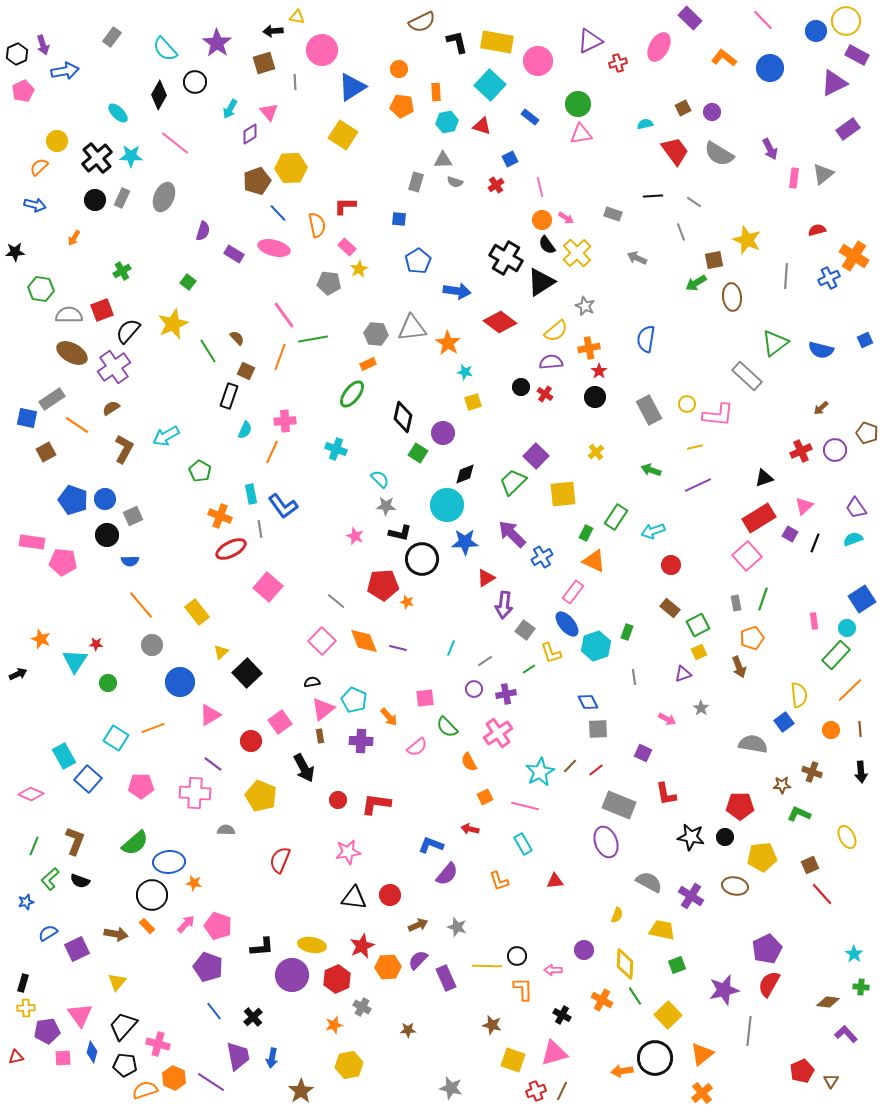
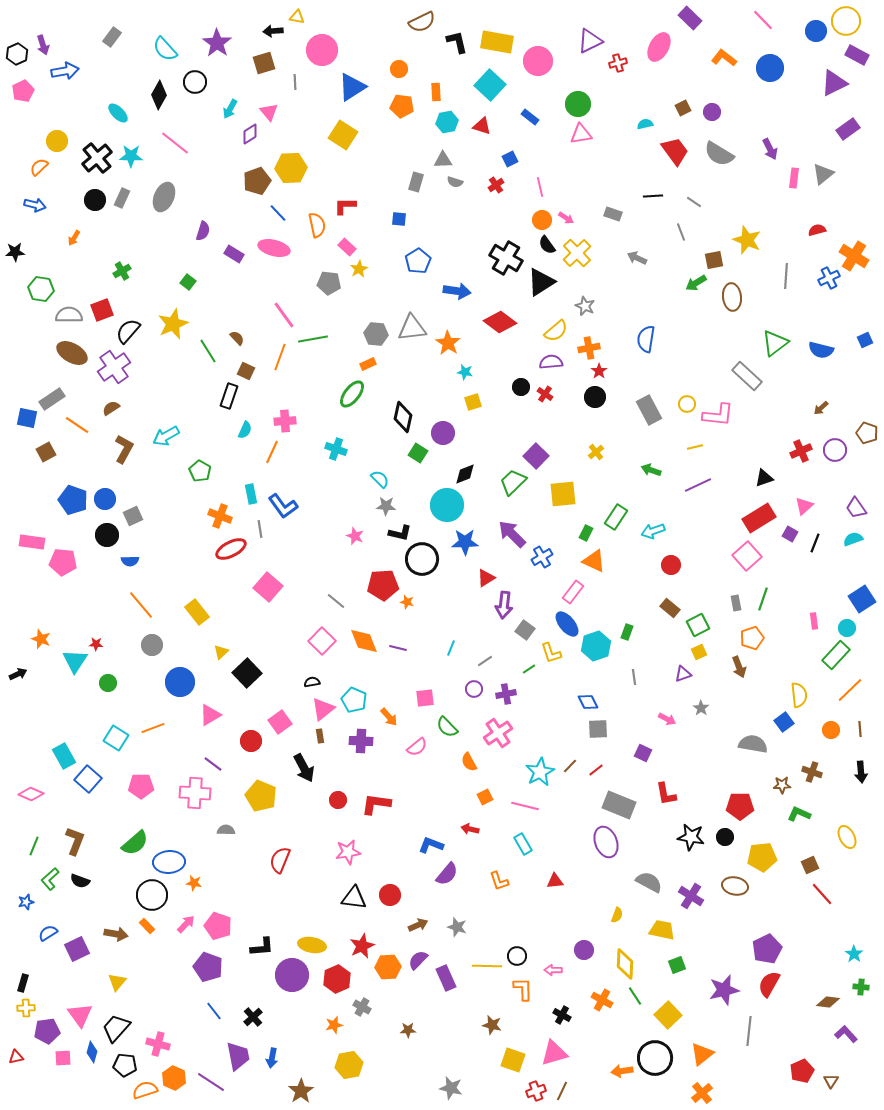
black trapezoid at (123, 1026): moved 7 px left, 2 px down
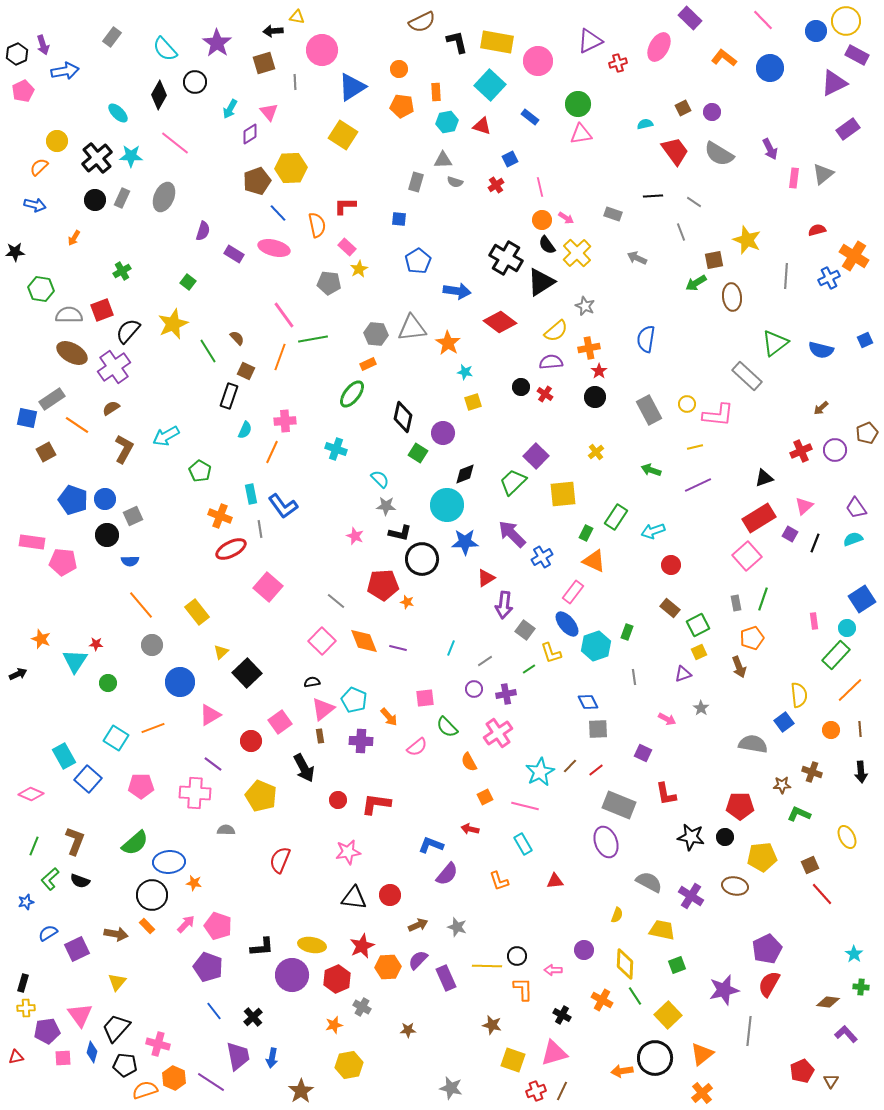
brown pentagon at (867, 433): rotated 30 degrees clockwise
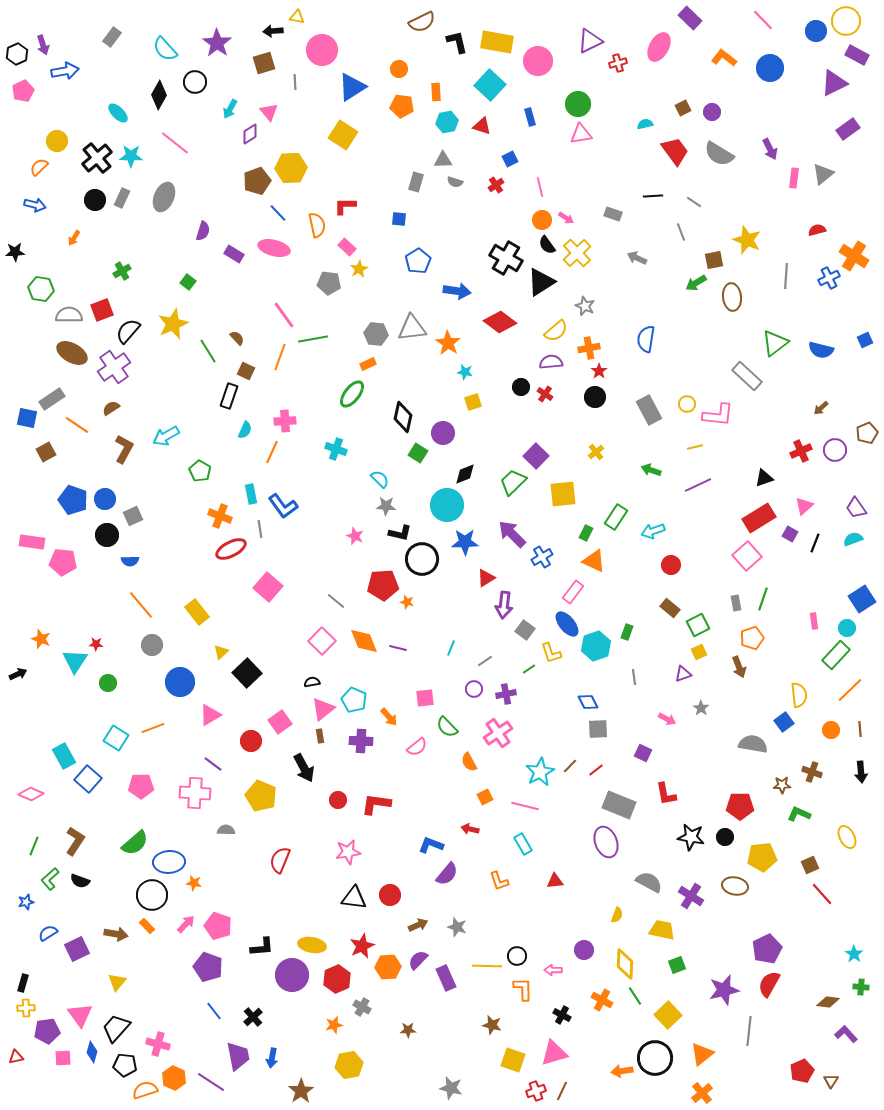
blue rectangle at (530, 117): rotated 36 degrees clockwise
brown L-shape at (75, 841): rotated 12 degrees clockwise
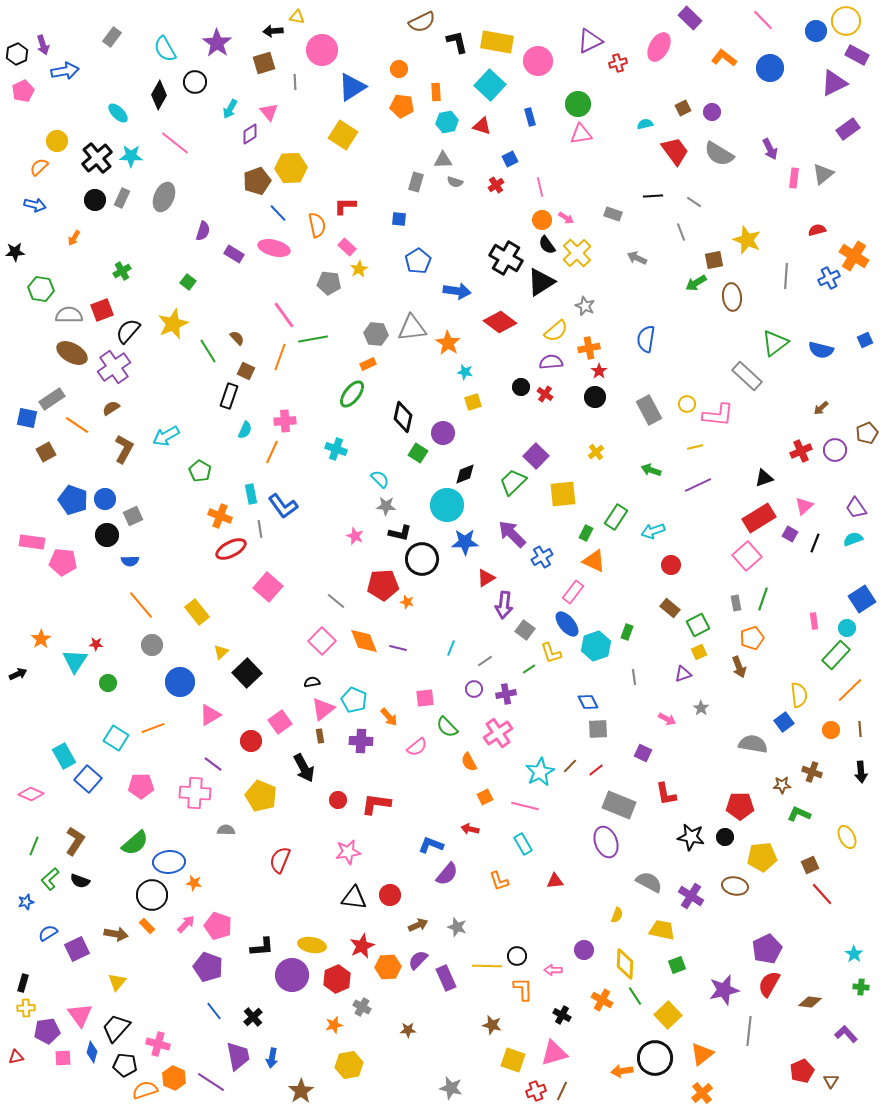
cyan semicircle at (165, 49): rotated 12 degrees clockwise
orange star at (41, 639): rotated 18 degrees clockwise
brown diamond at (828, 1002): moved 18 px left
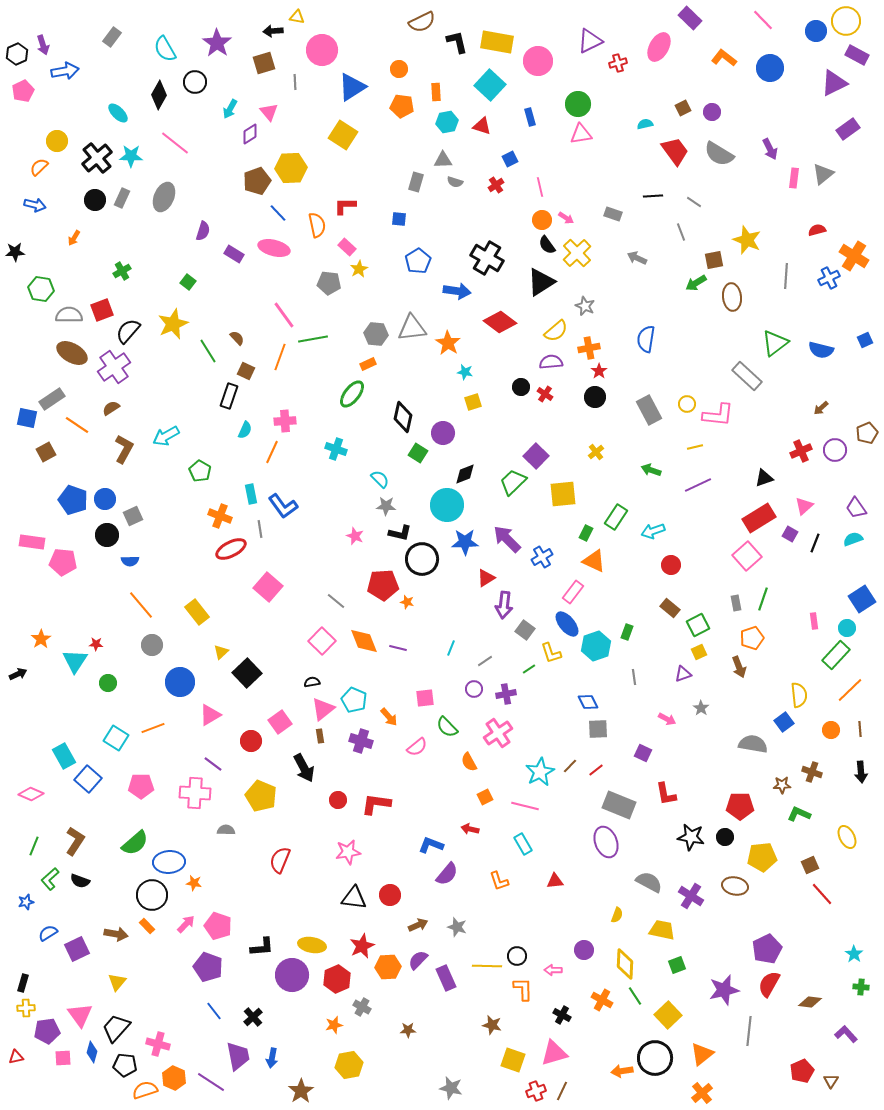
black cross at (506, 258): moved 19 px left
purple arrow at (512, 534): moved 5 px left, 5 px down
purple cross at (361, 741): rotated 15 degrees clockwise
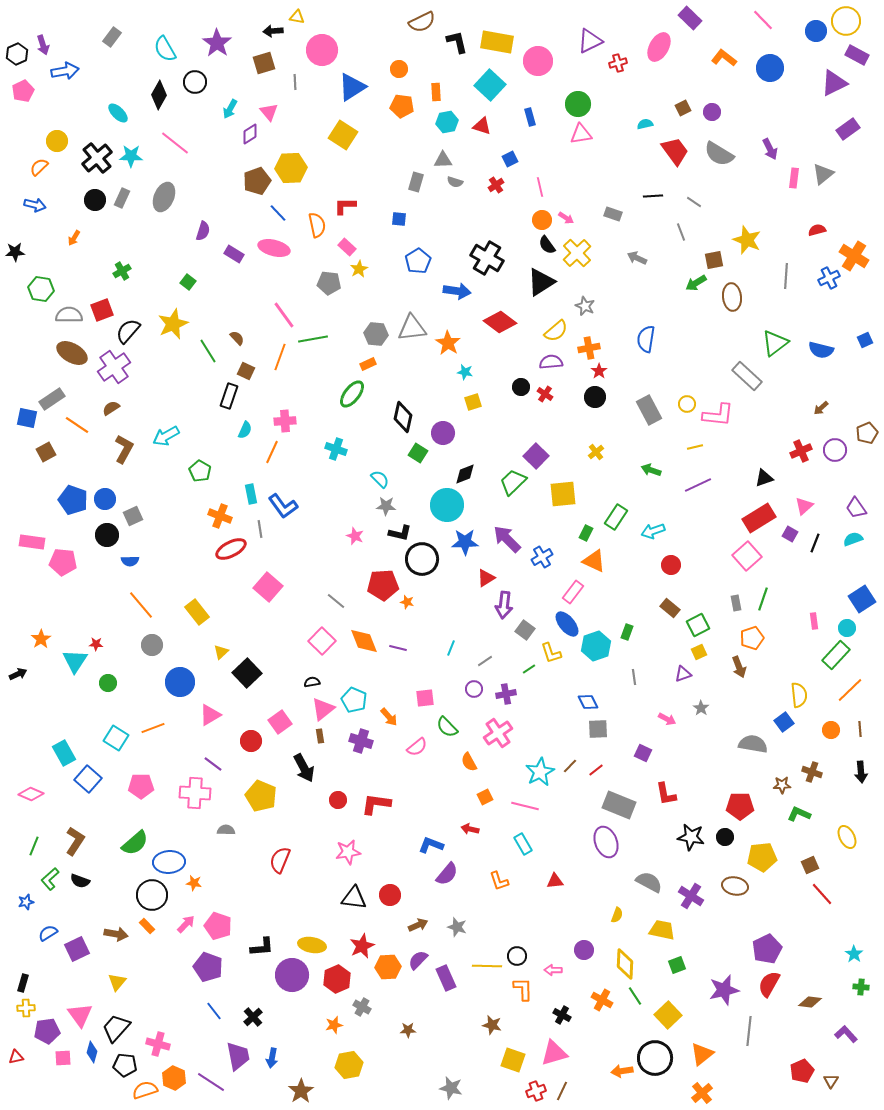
cyan rectangle at (64, 756): moved 3 px up
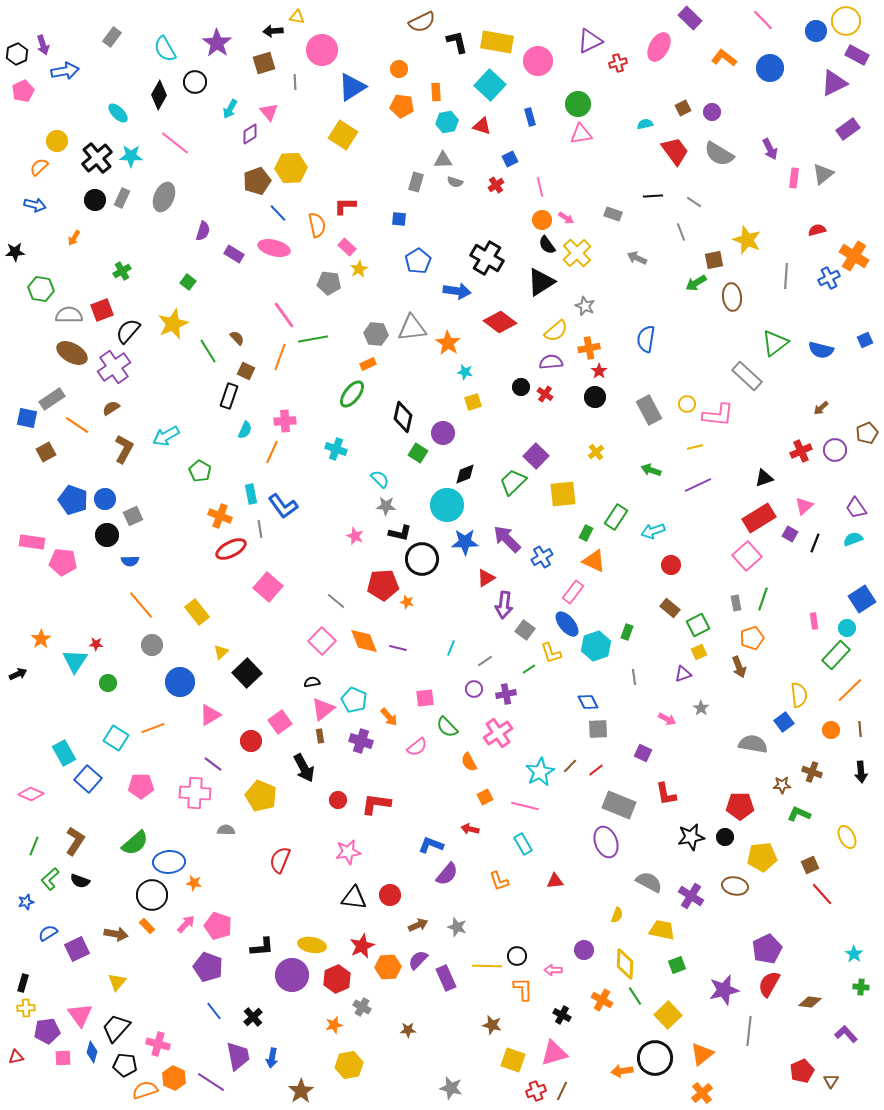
black star at (691, 837): rotated 20 degrees counterclockwise
